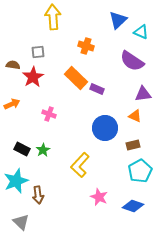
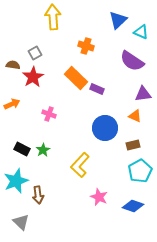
gray square: moved 3 px left, 1 px down; rotated 24 degrees counterclockwise
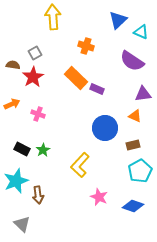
pink cross: moved 11 px left
gray triangle: moved 1 px right, 2 px down
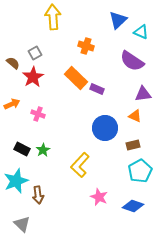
brown semicircle: moved 2 px up; rotated 32 degrees clockwise
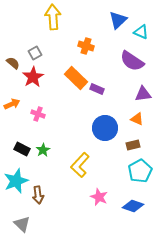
orange triangle: moved 2 px right, 3 px down
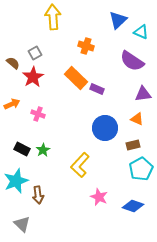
cyan pentagon: moved 1 px right, 2 px up
